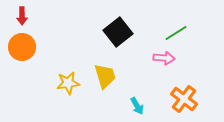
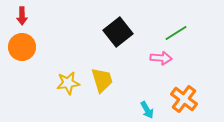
pink arrow: moved 3 px left
yellow trapezoid: moved 3 px left, 4 px down
cyan arrow: moved 10 px right, 4 px down
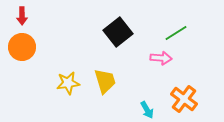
yellow trapezoid: moved 3 px right, 1 px down
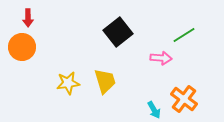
red arrow: moved 6 px right, 2 px down
green line: moved 8 px right, 2 px down
cyan arrow: moved 7 px right
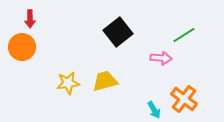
red arrow: moved 2 px right, 1 px down
yellow trapezoid: rotated 88 degrees counterclockwise
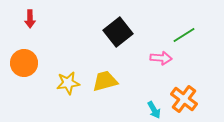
orange circle: moved 2 px right, 16 px down
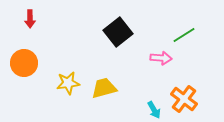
yellow trapezoid: moved 1 px left, 7 px down
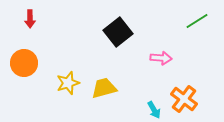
green line: moved 13 px right, 14 px up
yellow star: rotated 10 degrees counterclockwise
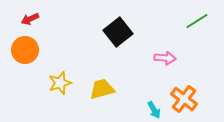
red arrow: rotated 66 degrees clockwise
pink arrow: moved 4 px right
orange circle: moved 1 px right, 13 px up
yellow star: moved 8 px left
yellow trapezoid: moved 2 px left, 1 px down
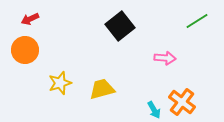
black square: moved 2 px right, 6 px up
orange cross: moved 2 px left, 3 px down
